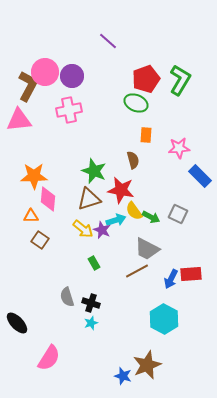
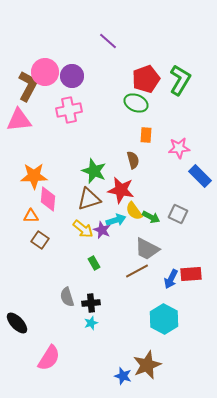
black cross: rotated 24 degrees counterclockwise
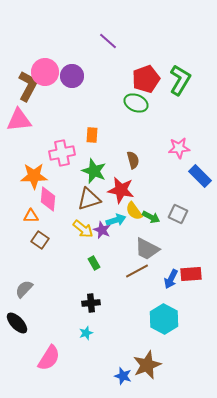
pink cross: moved 7 px left, 43 px down
orange rectangle: moved 54 px left
gray semicircle: moved 43 px left, 8 px up; rotated 60 degrees clockwise
cyan star: moved 5 px left, 10 px down
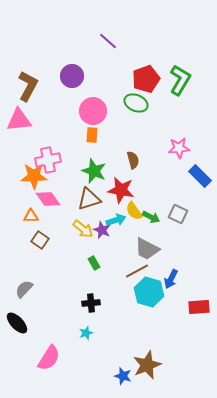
pink circle: moved 48 px right, 39 px down
pink cross: moved 14 px left, 7 px down
pink diamond: rotated 40 degrees counterclockwise
red rectangle: moved 8 px right, 33 px down
cyan hexagon: moved 15 px left, 27 px up; rotated 12 degrees counterclockwise
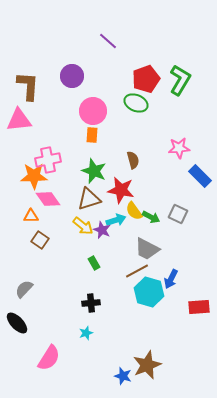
brown L-shape: rotated 24 degrees counterclockwise
yellow arrow: moved 3 px up
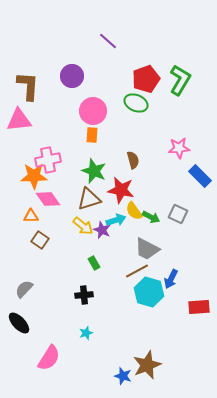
black cross: moved 7 px left, 8 px up
black ellipse: moved 2 px right
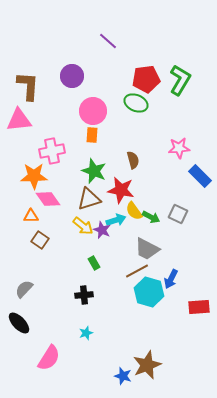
red pentagon: rotated 12 degrees clockwise
pink cross: moved 4 px right, 9 px up
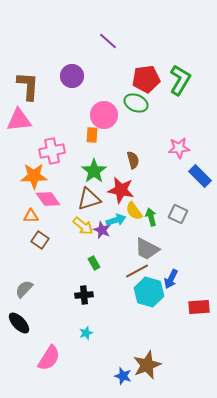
pink circle: moved 11 px right, 4 px down
green star: rotated 15 degrees clockwise
green arrow: rotated 132 degrees counterclockwise
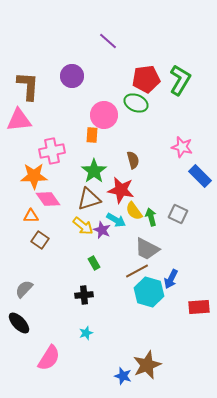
pink star: moved 3 px right, 1 px up; rotated 20 degrees clockwise
cyan arrow: rotated 48 degrees clockwise
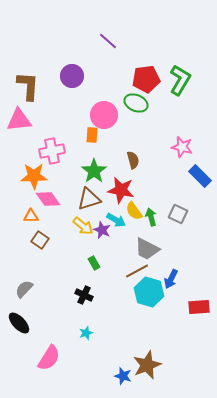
black cross: rotated 30 degrees clockwise
